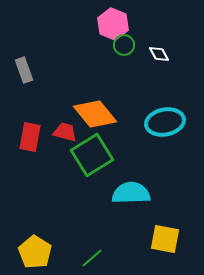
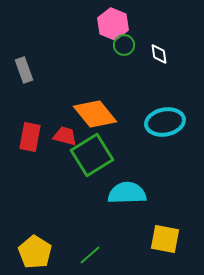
white diamond: rotated 20 degrees clockwise
red trapezoid: moved 4 px down
cyan semicircle: moved 4 px left
green line: moved 2 px left, 3 px up
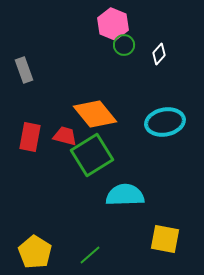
white diamond: rotated 50 degrees clockwise
cyan semicircle: moved 2 px left, 2 px down
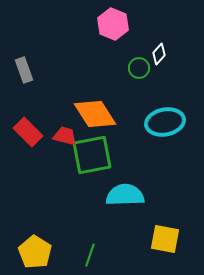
green circle: moved 15 px right, 23 px down
orange diamond: rotated 6 degrees clockwise
red rectangle: moved 2 px left, 5 px up; rotated 56 degrees counterclockwise
green square: rotated 21 degrees clockwise
green line: rotated 30 degrees counterclockwise
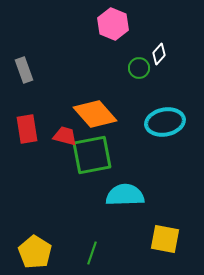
orange diamond: rotated 9 degrees counterclockwise
red rectangle: moved 1 px left, 3 px up; rotated 36 degrees clockwise
green line: moved 2 px right, 2 px up
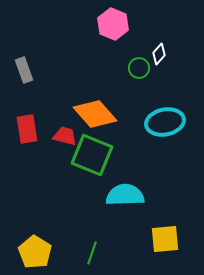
green square: rotated 33 degrees clockwise
yellow square: rotated 16 degrees counterclockwise
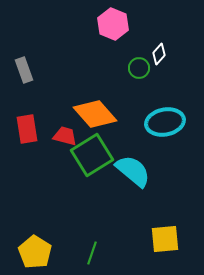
green square: rotated 36 degrees clockwise
cyan semicircle: moved 8 px right, 24 px up; rotated 42 degrees clockwise
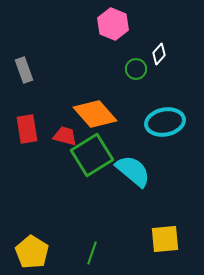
green circle: moved 3 px left, 1 px down
yellow pentagon: moved 3 px left
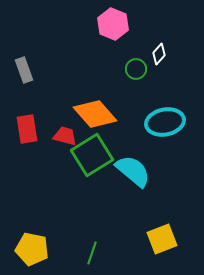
yellow square: moved 3 px left; rotated 16 degrees counterclockwise
yellow pentagon: moved 3 px up; rotated 20 degrees counterclockwise
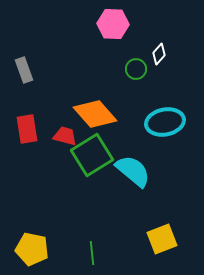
pink hexagon: rotated 20 degrees counterclockwise
green line: rotated 25 degrees counterclockwise
